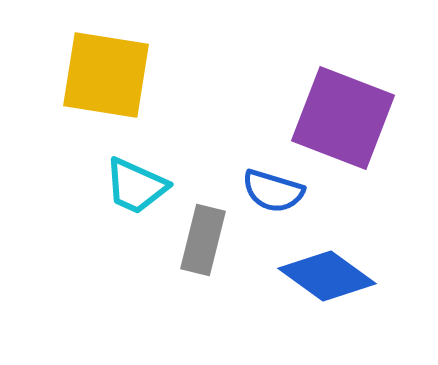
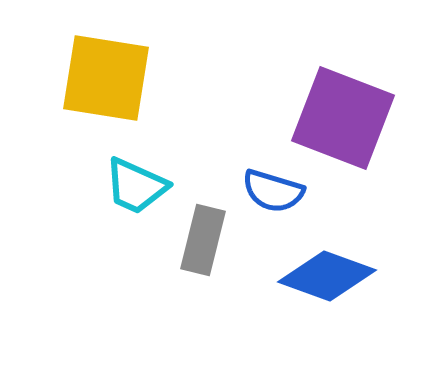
yellow square: moved 3 px down
blue diamond: rotated 16 degrees counterclockwise
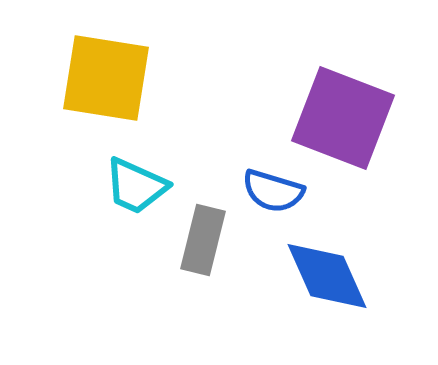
blue diamond: rotated 46 degrees clockwise
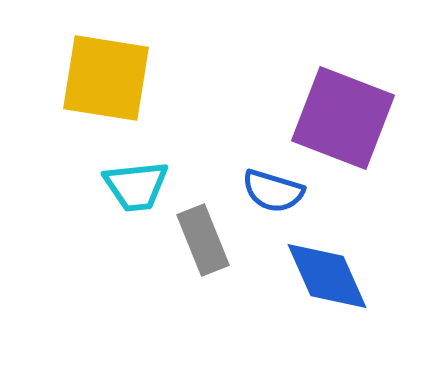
cyan trapezoid: rotated 30 degrees counterclockwise
gray rectangle: rotated 36 degrees counterclockwise
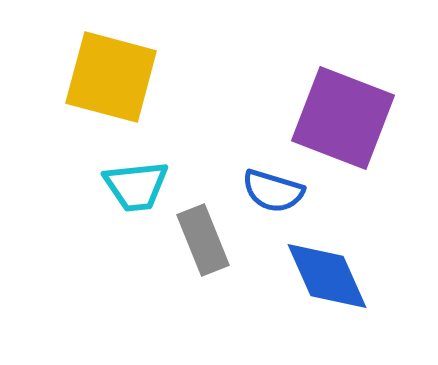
yellow square: moved 5 px right, 1 px up; rotated 6 degrees clockwise
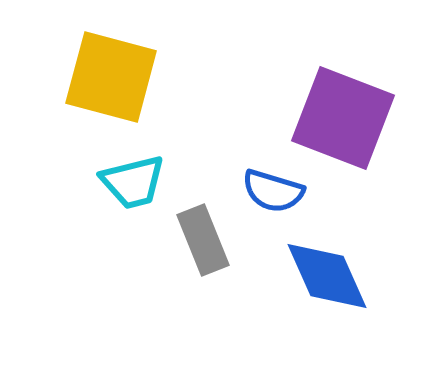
cyan trapezoid: moved 3 px left, 4 px up; rotated 8 degrees counterclockwise
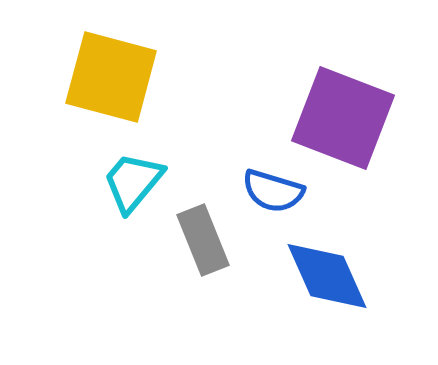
cyan trapezoid: rotated 144 degrees clockwise
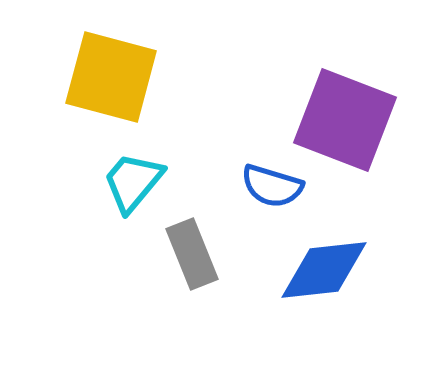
purple square: moved 2 px right, 2 px down
blue semicircle: moved 1 px left, 5 px up
gray rectangle: moved 11 px left, 14 px down
blue diamond: moved 3 px left, 6 px up; rotated 72 degrees counterclockwise
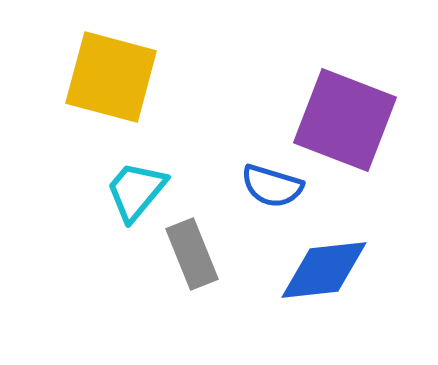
cyan trapezoid: moved 3 px right, 9 px down
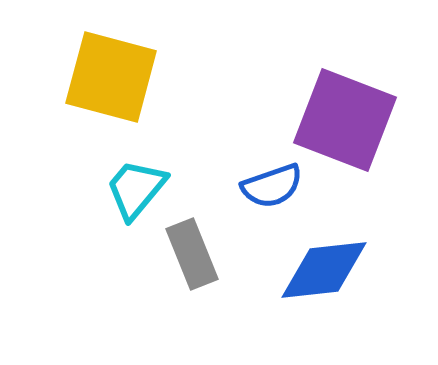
blue semicircle: rotated 36 degrees counterclockwise
cyan trapezoid: moved 2 px up
